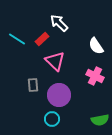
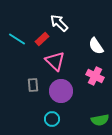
purple circle: moved 2 px right, 4 px up
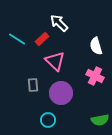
white semicircle: rotated 18 degrees clockwise
purple circle: moved 2 px down
cyan circle: moved 4 px left, 1 px down
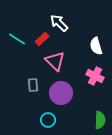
green semicircle: rotated 78 degrees counterclockwise
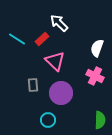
white semicircle: moved 1 px right, 2 px down; rotated 36 degrees clockwise
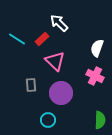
gray rectangle: moved 2 px left
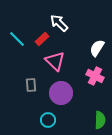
cyan line: rotated 12 degrees clockwise
white semicircle: rotated 12 degrees clockwise
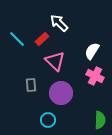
white semicircle: moved 5 px left, 3 px down
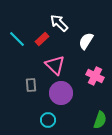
white semicircle: moved 6 px left, 10 px up
pink triangle: moved 4 px down
green semicircle: rotated 18 degrees clockwise
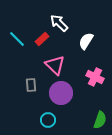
pink cross: moved 1 px down
